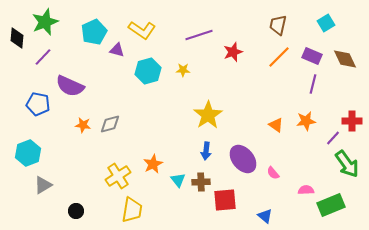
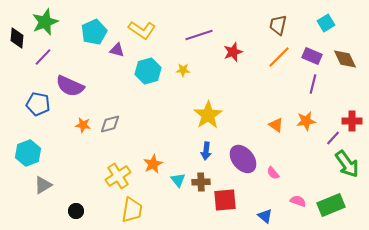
pink semicircle at (306, 190): moved 8 px left, 11 px down; rotated 21 degrees clockwise
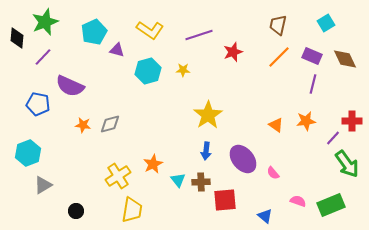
yellow L-shape at (142, 30): moved 8 px right
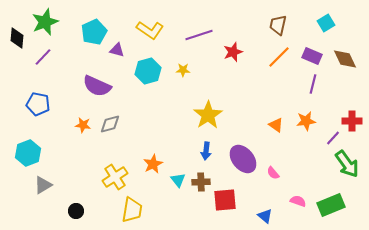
purple semicircle at (70, 86): moved 27 px right
yellow cross at (118, 176): moved 3 px left, 1 px down
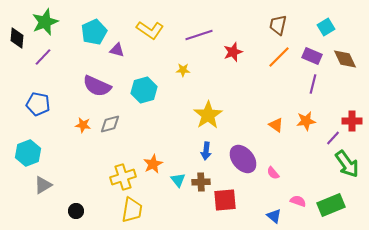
cyan square at (326, 23): moved 4 px down
cyan hexagon at (148, 71): moved 4 px left, 19 px down
yellow cross at (115, 177): moved 8 px right; rotated 15 degrees clockwise
blue triangle at (265, 216): moved 9 px right
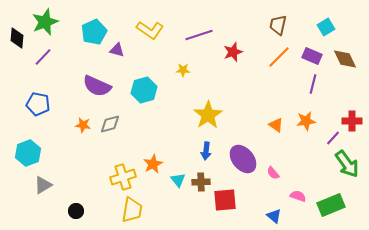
pink semicircle at (298, 201): moved 5 px up
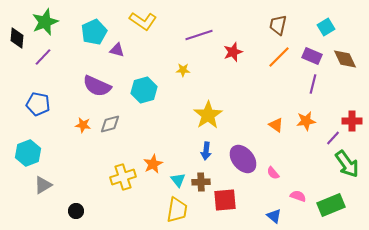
yellow L-shape at (150, 30): moved 7 px left, 9 px up
yellow trapezoid at (132, 210): moved 45 px right
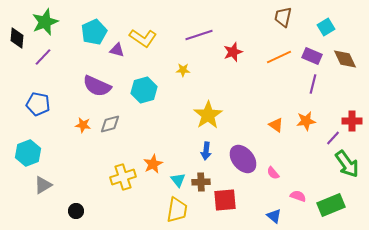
yellow L-shape at (143, 21): moved 17 px down
brown trapezoid at (278, 25): moved 5 px right, 8 px up
orange line at (279, 57): rotated 20 degrees clockwise
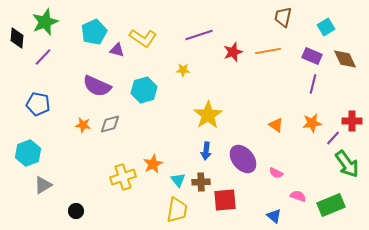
orange line at (279, 57): moved 11 px left, 6 px up; rotated 15 degrees clockwise
orange star at (306, 121): moved 6 px right, 2 px down
pink semicircle at (273, 173): moved 3 px right; rotated 24 degrees counterclockwise
